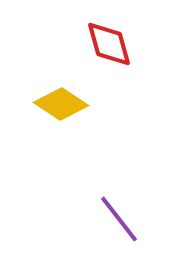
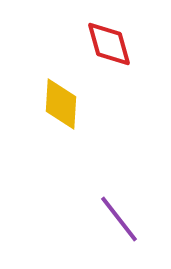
yellow diamond: rotated 60 degrees clockwise
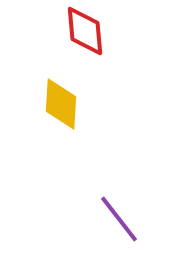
red diamond: moved 24 px left, 13 px up; rotated 10 degrees clockwise
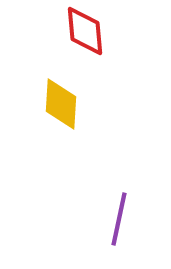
purple line: rotated 50 degrees clockwise
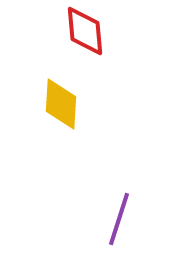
purple line: rotated 6 degrees clockwise
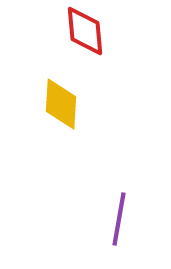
purple line: rotated 8 degrees counterclockwise
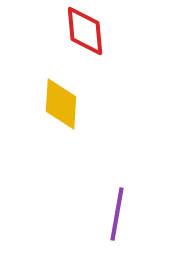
purple line: moved 2 px left, 5 px up
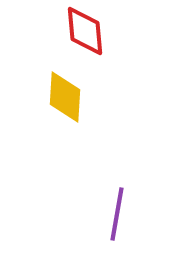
yellow diamond: moved 4 px right, 7 px up
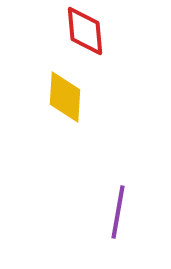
purple line: moved 1 px right, 2 px up
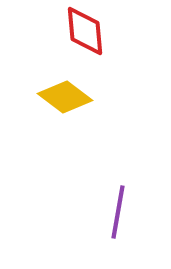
yellow diamond: rotated 56 degrees counterclockwise
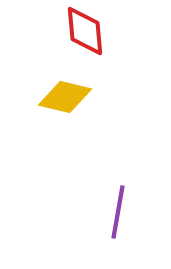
yellow diamond: rotated 24 degrees counterclockwise
